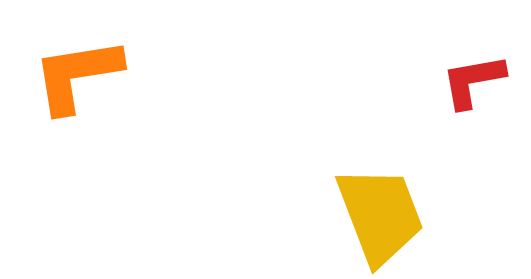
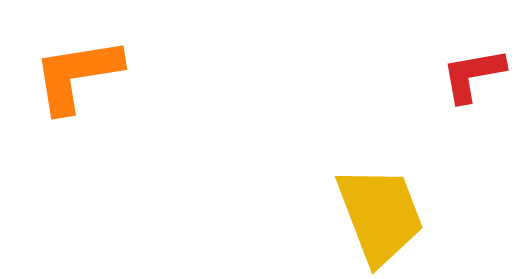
red L-shape: moved 6 px up
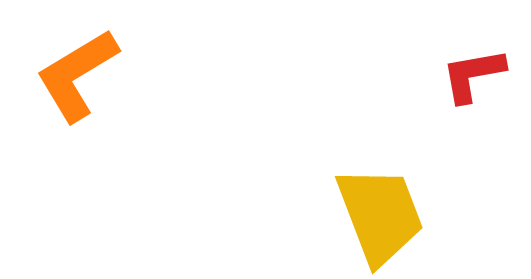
orange L-shape: rotated 22 degrees counterclockwise
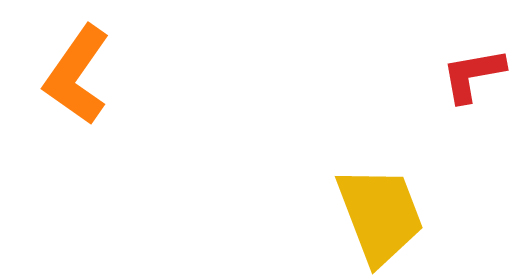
orange L-shape: rotated 24 degrees counterclockwise
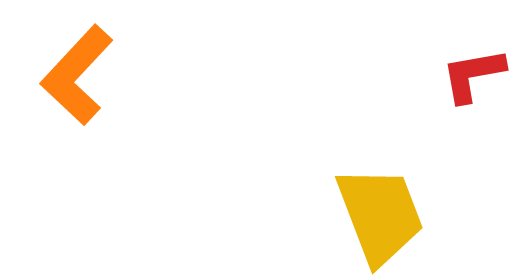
orange L-shape: rotated 8 degrees clockwise
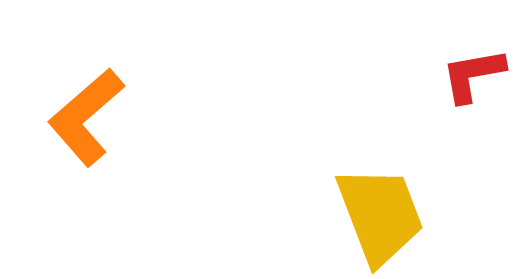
orange L-shape: moved 9 px right, 42 px down; rotated 6 degrees clockwise
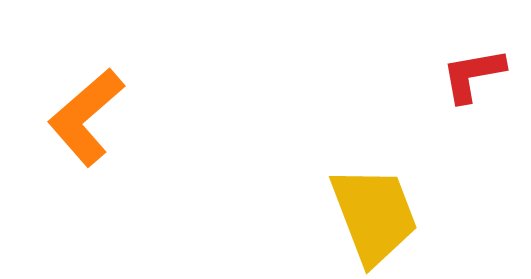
yellow trapezoid: moved 6 px left
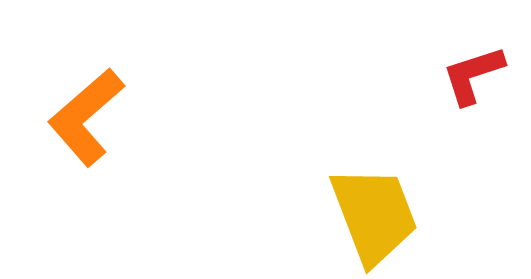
red L-shape: rotated 8 degrees counterclockwise
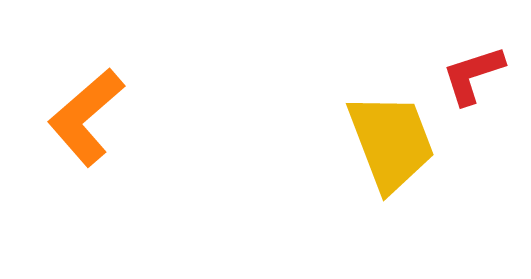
yellow trapezoid: moved 17 px right, 73 px up
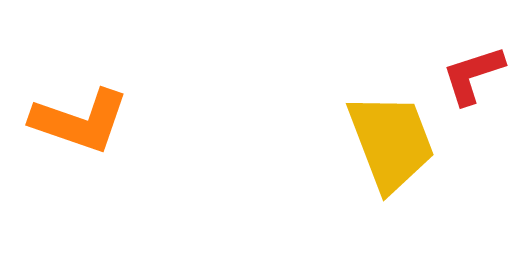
orange L-shape: moved 6 px left, 4 px down; rotated 120 degrees counterclockwise
